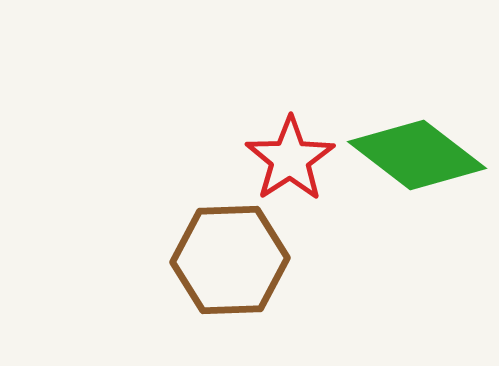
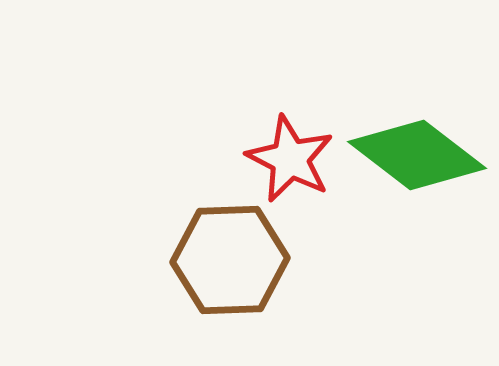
red star: rotated 12 degrees counterclockwise
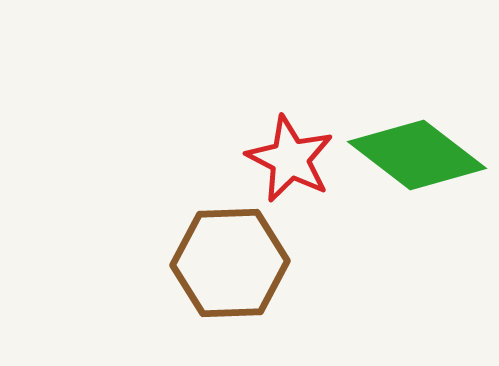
brown hexagon: moved 3 px down
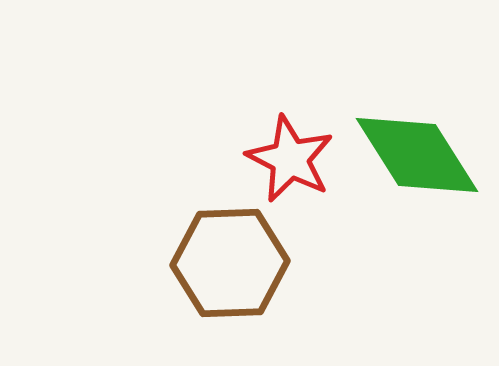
green diamond: rotated 20 degrees clockwise
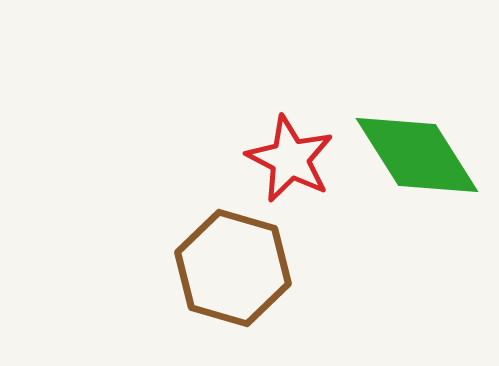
brown hexagon: moved 3 px right, 5 px down; rotated 18 degrees clockwise
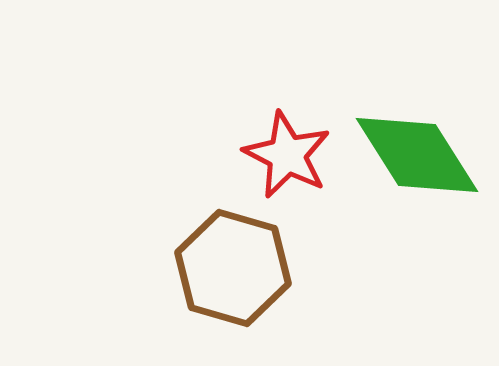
red star: moved 3 px left, 4 px up
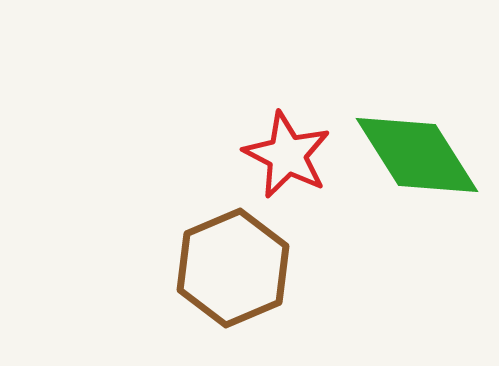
brown hexagon: rotated 21 degrees clockwise
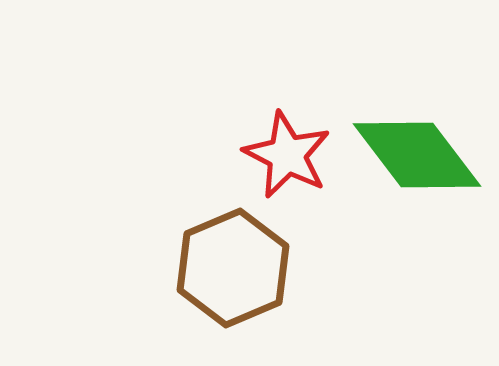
green diamond: rotated 5 degrees counterclockwise
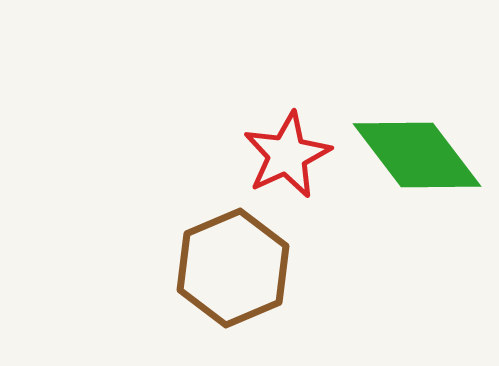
red star: rotated 20 degrees clockwise
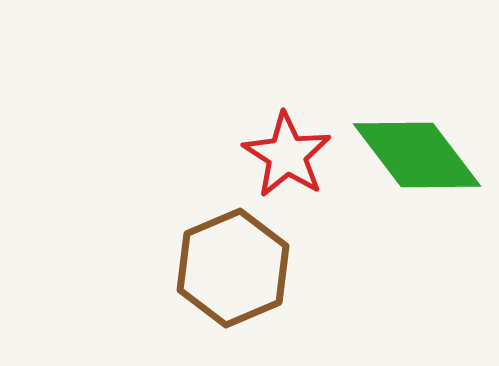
red star: rotated 14 degrees counterclockwise
